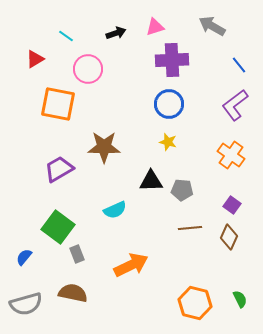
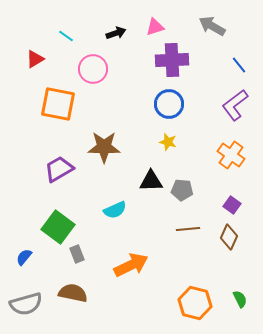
pink circle: moved 5 px right
brown line: moved 2 px left, 1 px down
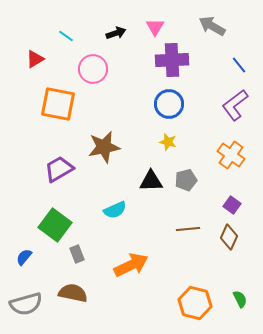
pink triangle: rotated 42 degrees counterclockwise
brown star: rotated 12 degrees counterclockwise
gray pentagon: moved 4 px right, 10 px up; rotated 20 degrees counterclockwise
green square: moved 3 px left, 2 px up
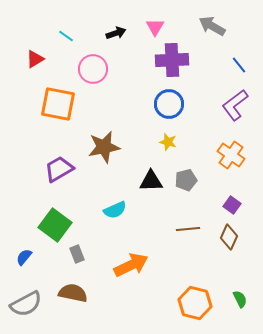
gray semicircle: rotated 12 degrees counterclockwise
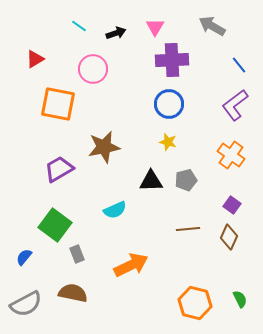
cyan line: moved 13 px right, 10 px up
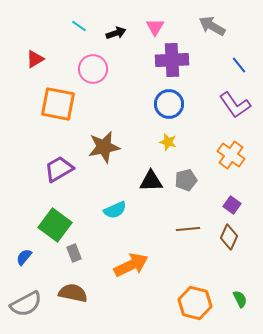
purple L-shape: rotated 88 degrees counterclockwise
gray rectangle: moved 3 px left, 1 px up
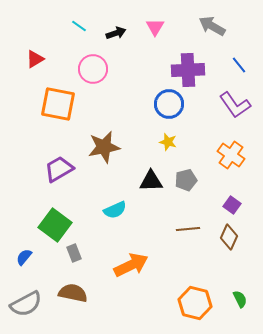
purple cross: moved 16 px right, 10 px down
